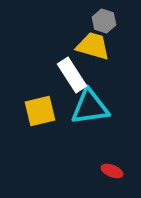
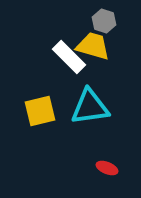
white rectangle: moved 3 px left, 18 px up; rotated 12 degrees counterclockwise
red ellipse: moved 5 px left, 3 px up
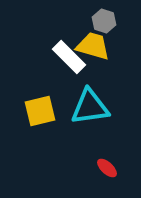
red ellipse: rotated 20 degrees clockwise
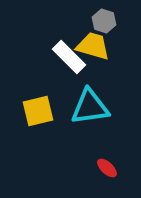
yellow square: moved 2 px left
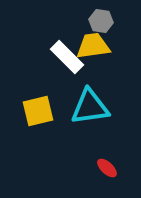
gray hexagon: moved 3 px left; rotated 10 degrees counterclockwise
yellow trapezoid: rotated 24 degrees counterclockwise
white rectangle: moved 2 px left
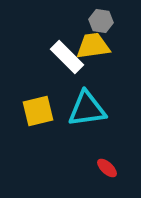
cyan triangle: moved 3 px left, 2 px down
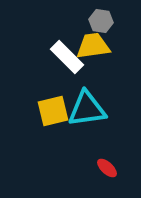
yellow square: moved 15 px right
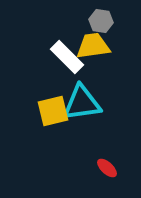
cyan triangle: moved 5 px left, 6 px up
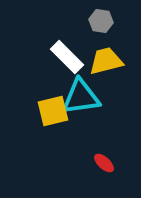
yellow trapezoid: moved 13 px right, 15 px down; rotated 6 degrees counterclockwise
cyan triangle: moved 1 px left, 6 px up
red ellipse: moved 3 px left, 5 px up
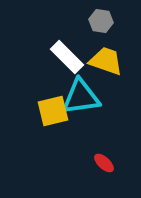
yellow trapezoid: rotated 33 degrees clockwise
